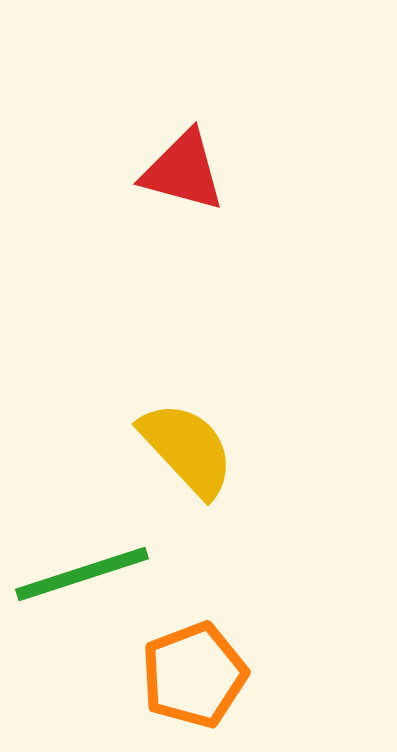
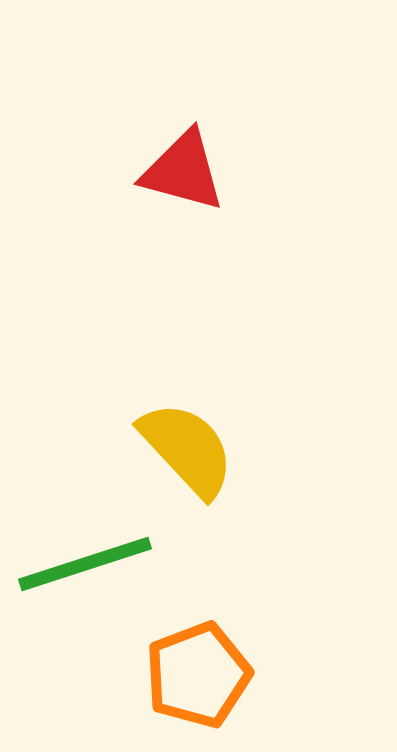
green line: moved 3 px right, 10 px up
orange pentagon: moved 4 px right
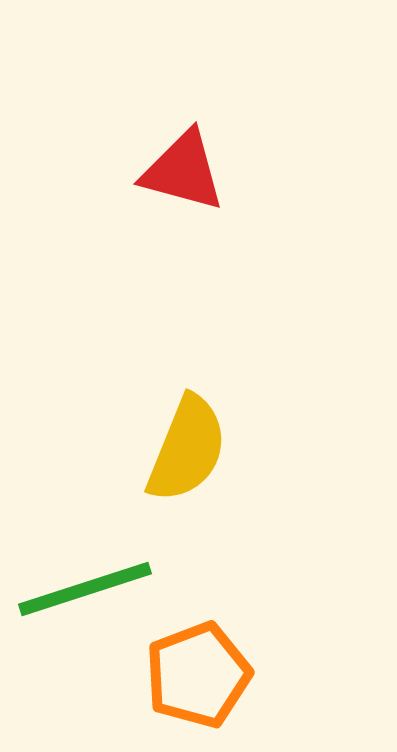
yellow semicircle: rotated 65 degrees clockwise
green line: moved 25 px down
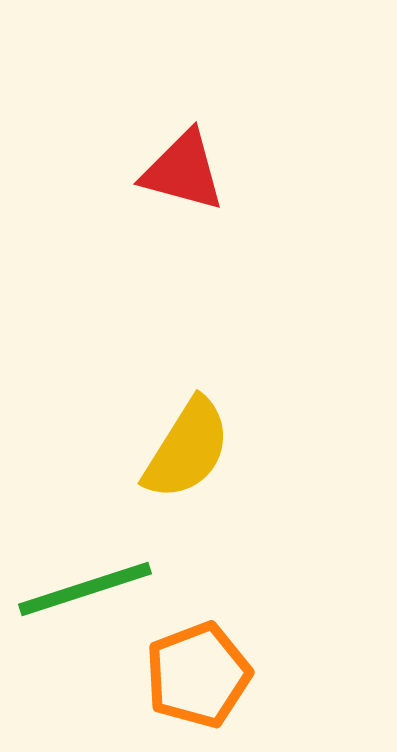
yellow semicircle: rotated 10 degrees clockwise
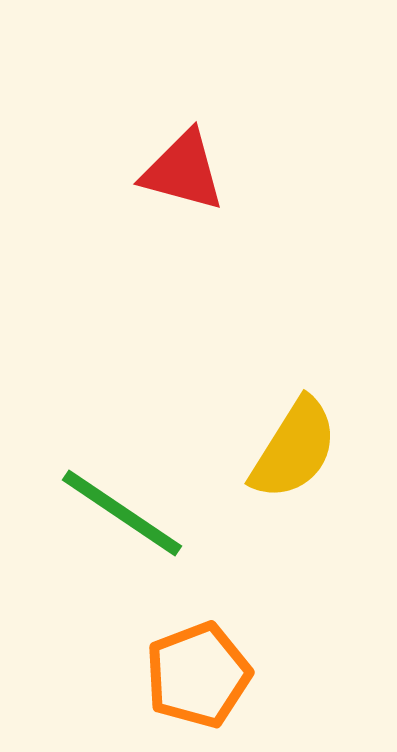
yellow semicircle: moved 107 px right
green line: moved 37 px right, 76 px up; rotated 52 degrees clockwise
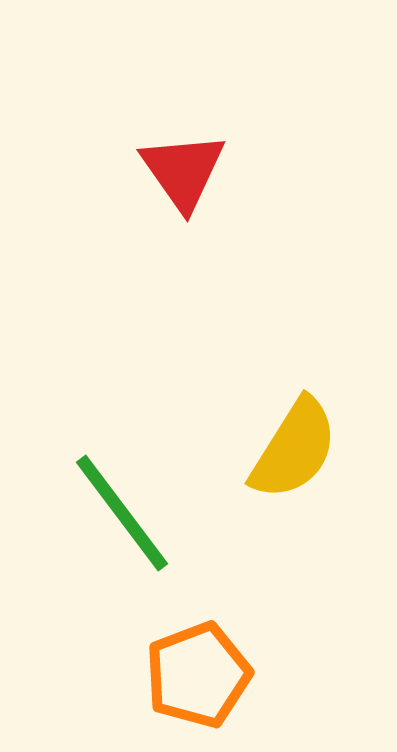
red triangle: rotated 40 degrees clockwise
green line: rotated 19 degrees clockwise
